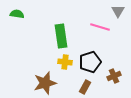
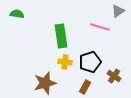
gray triangle: rotated 24 degrees clockwise
brown cross: rotated 32 degrees counterclockwise
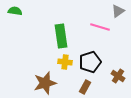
green semicircle: moved 2 px left, 3 px up
brown cross: moved 4 px right
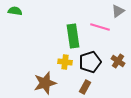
green rectangle: moved 12 px right
brown cross: moved 15 px up
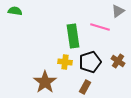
brown star: moved 1 px up; rotated 20 degrees counterclockwise
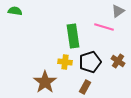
pink line: moved 4 px right
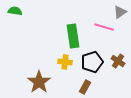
gray triangle: moved 2 px right, 1 px down
black pentagon: moved 2 px right
brown star: moved 6 px left
